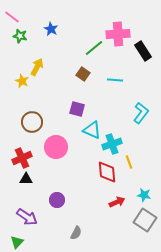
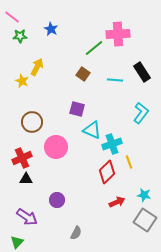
green star: rotated 16 degrees counterclockwise
black rectangle: moved 1 px left, 21 px down
red diamond: rotated 50 degrees clockwise
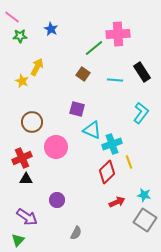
green triangle: moved 1 px right, 2 px up
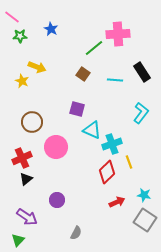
yellow arrow: rotated 84 degrees clockwise
black triangle: rotated 40 degrees counterclockwise
